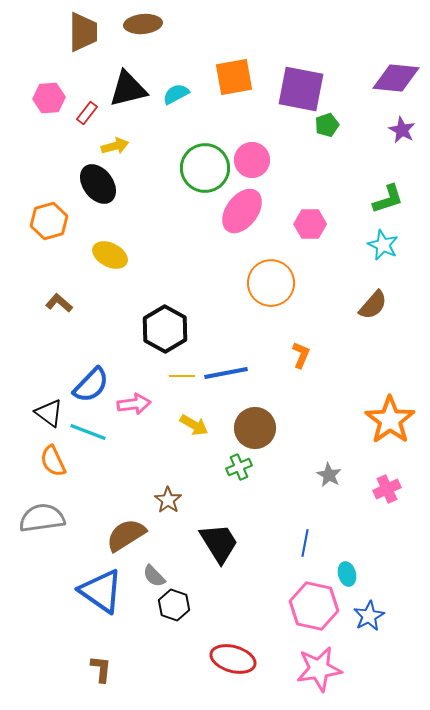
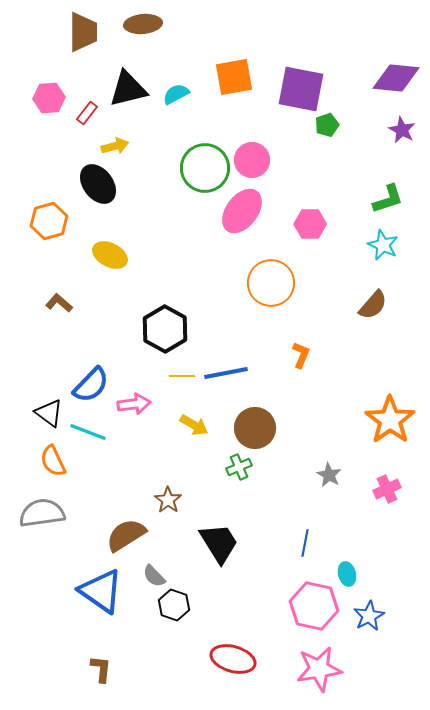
gray semicircle at (42, 518): moved 5 px up
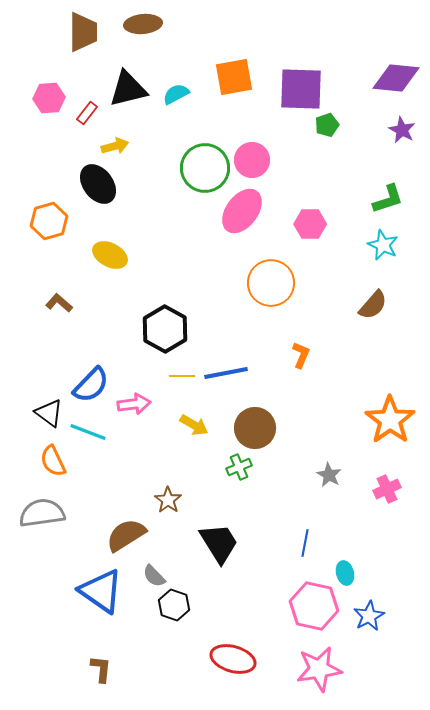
purple square at (301, 89): rotated 9 degrees counterclockwise
cyan ellipse at (347, 574): moved 2 px left, 1 px up
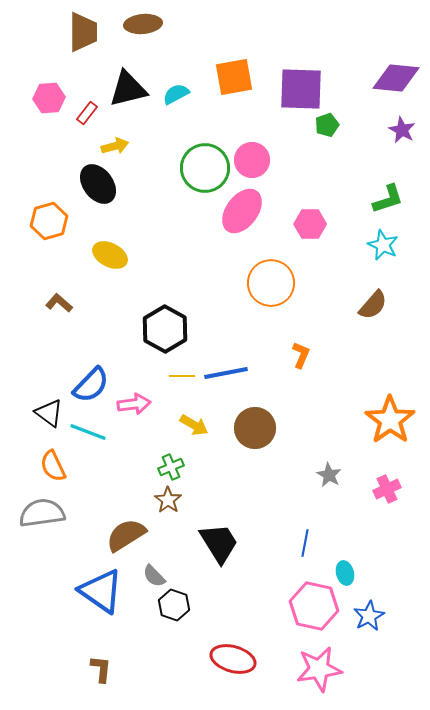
orange semicircle at (53, 461): moved 5 px down
green cross at (239, 467): moved 68 px left
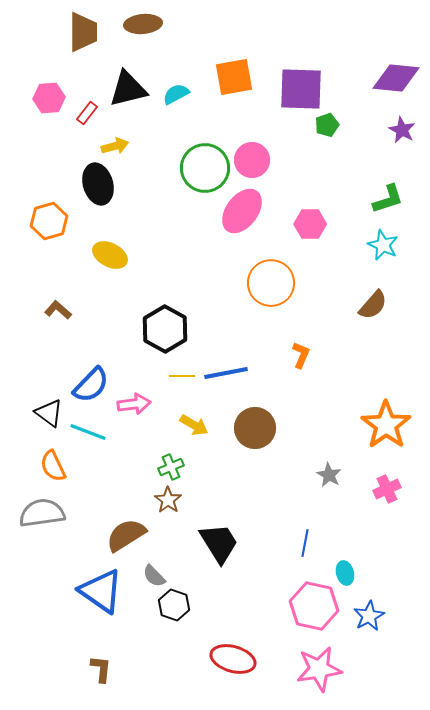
black ellipse at (98, 184): rotated 21 degrees clockwise
brown L-shape at (59, 303): moved 1 px left, 7 px down
orange star at (390, 420): moved 4 px left, 5 px down
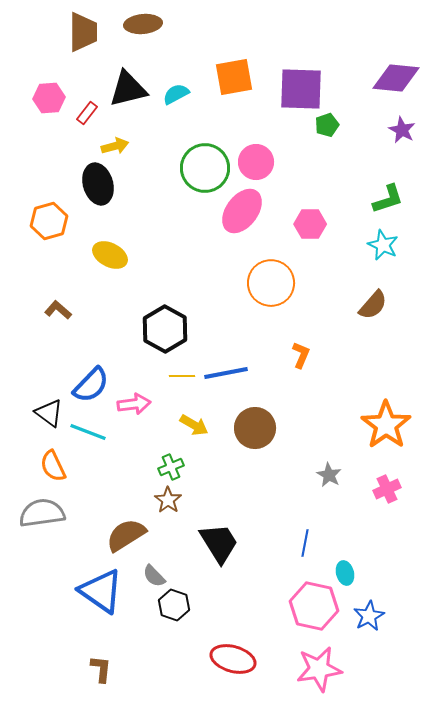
pink circle at (252, 160): moved 4 px right, 2 px down
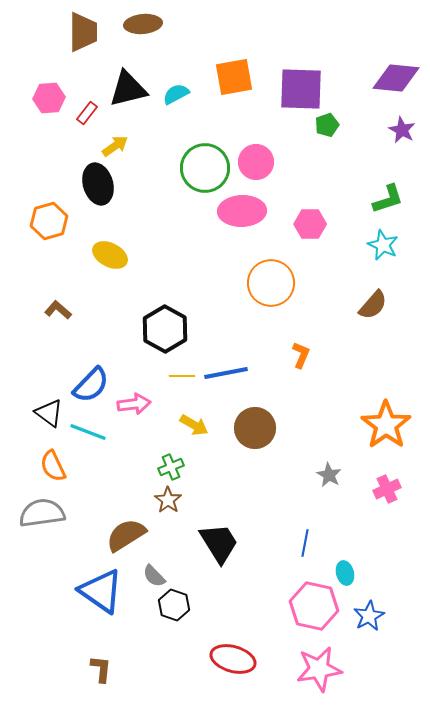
yellow arrow at (115, 146): rotated 20 degrees counterclockwise
pink ellipse at (242, 211): rotated 51 degrees clockwise
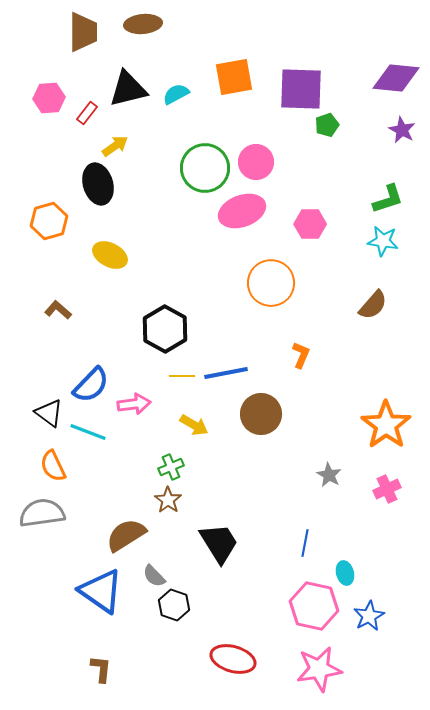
pink ellipse at (242, 211): rotated 18 degrees counterclockwise
cyan star at (383, 245): moved 4 px up; rotated 16 degrees counterclockwise
brown circle at (255, 428): moved 6 px right, 14 px up
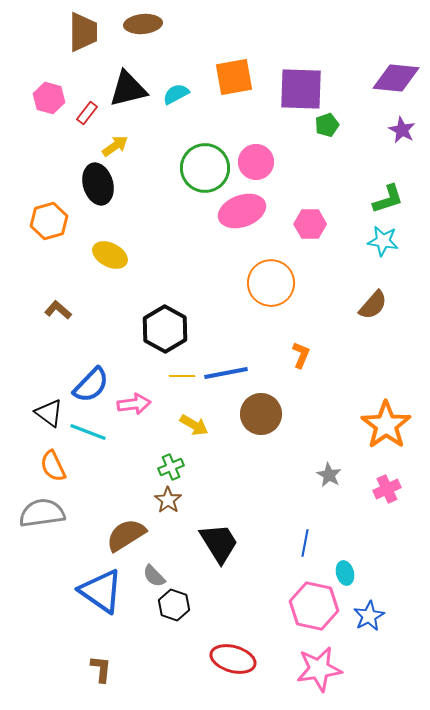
pink hexagon at (49, 98): rotated 20 degrees clockwise
